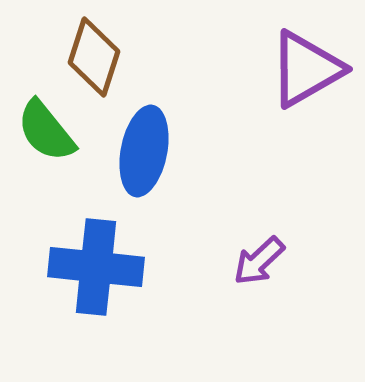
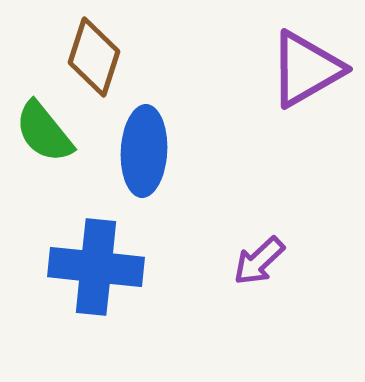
green semicircle: moved 2 px left, 1 px down
blue ellipse: rotated 8 degrees counterclockwise
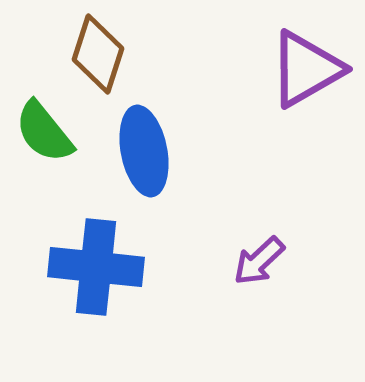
brown diamond: moved 4 px right, 3 px up
blue ellipse: rotated 14 degrees counterclockwise
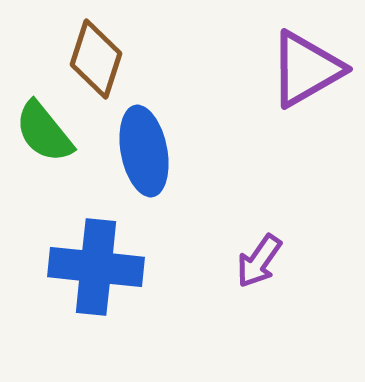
brown diamond: moved 2 px left, 5 px down
purple arrow: rotated 12 degrees counterclockwise
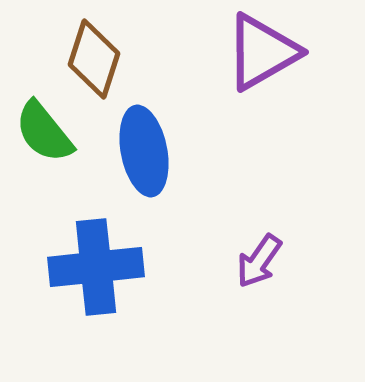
brown diamond: moved 2 px left
purple triangle: moved 44 px left, 17 px up
blue cross: rotated 12 degrees counterclockwise
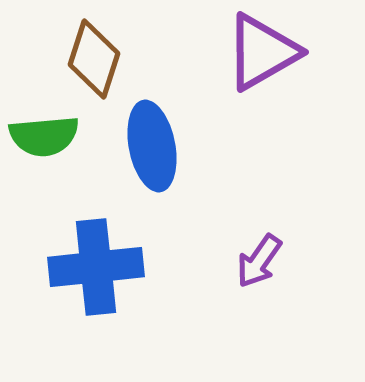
green semicircle: moved 4 px down; rotated 56 degrees counterclockwise
blue ellipse: moved 8 px right, 5 px up
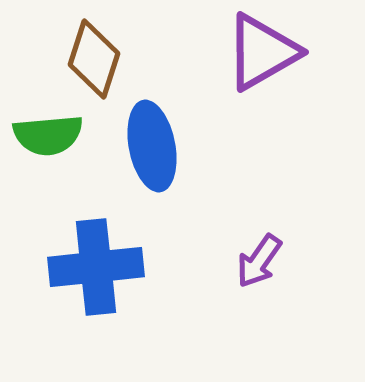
green semicircle: moved 4 px right, 1 px up
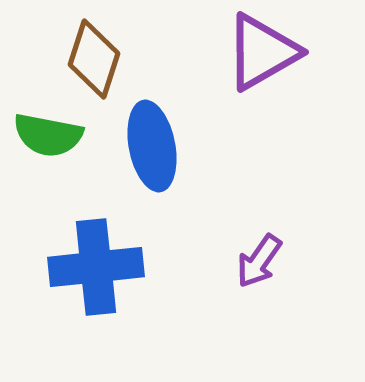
green semicircle: rotated 16 degrees clockwise
